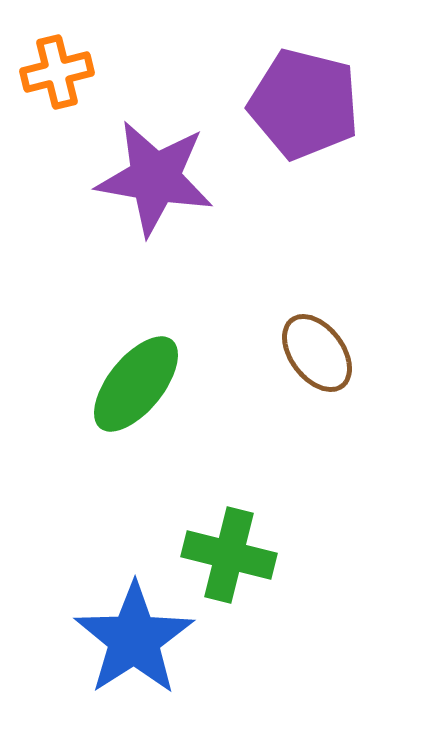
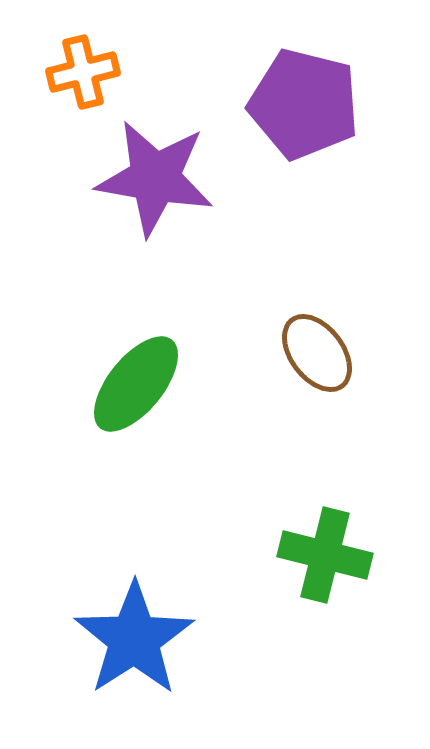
orange cross: moved 26 px right
green cross: moved 96 px right
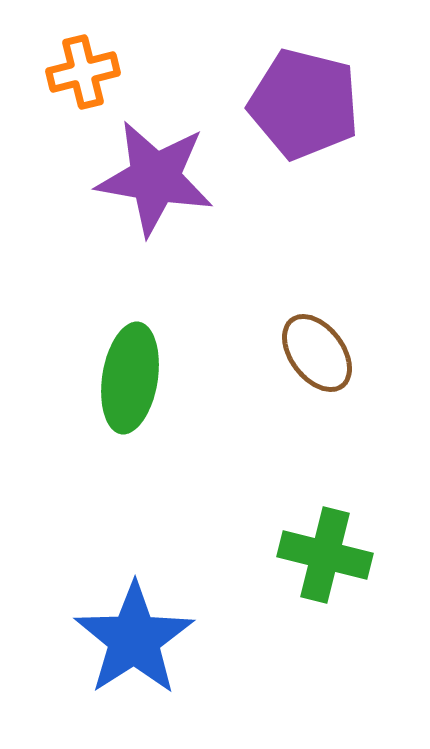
green ellipse: moved 6 px left, 6 px up; rotated 30 degrees counterclockwise
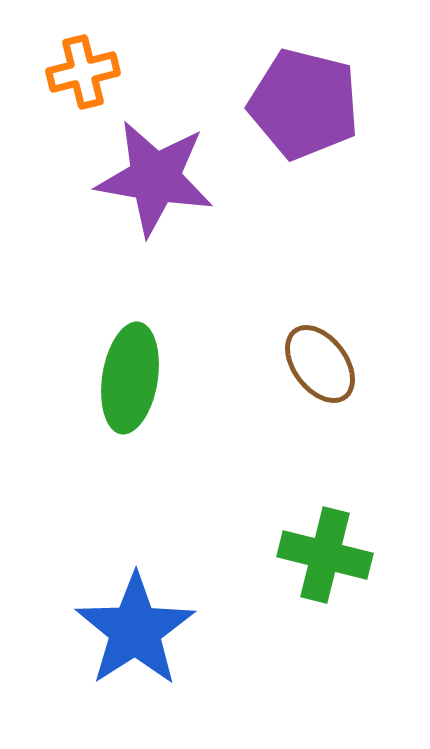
brown ellipse: moved 3 px right, 11 px down
blue star: moved 1 px right, 9 px up
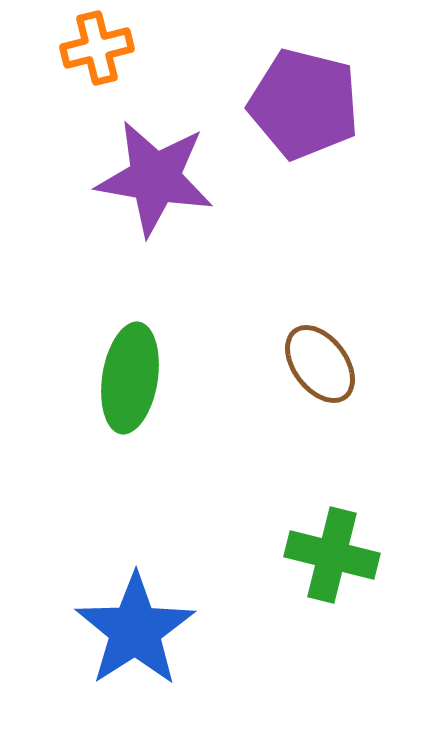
orange cross: moved 14 px right, 24 px up
green cross: moved 7 px right
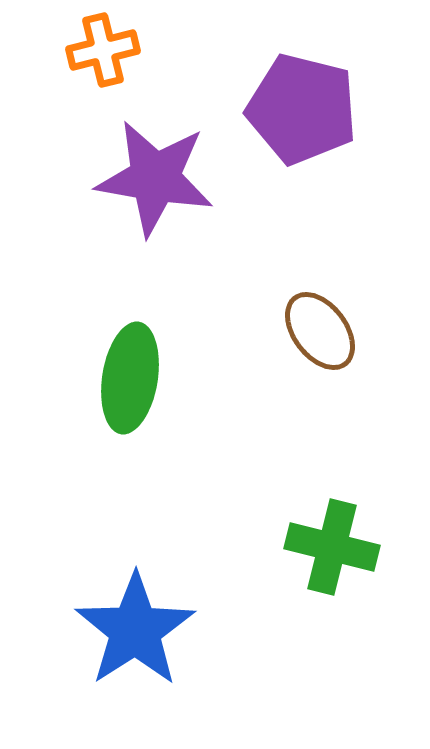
orange cross: moved 6 px right, 2 px down
purple pentagon: moved 2 px left, 5 px down
brown ellipse: moved 33 px up
green cross: moved 8 px up
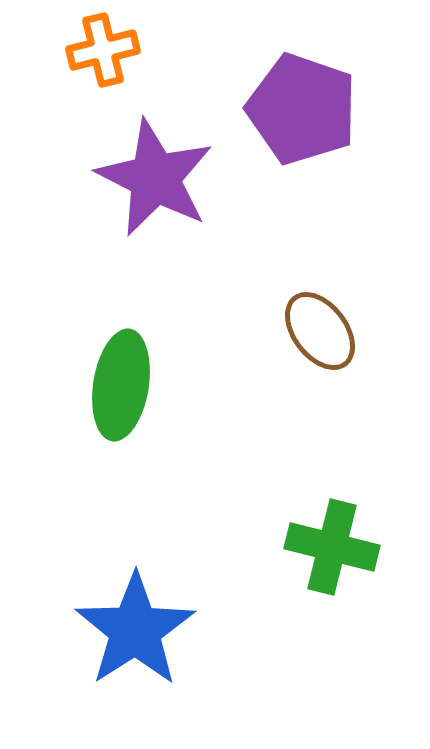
purple pentagon: rotated 5 degrees clockwise
purple star: rotated 17 degrees clockwise
green ellipse: moved 9 px left, 7 px down
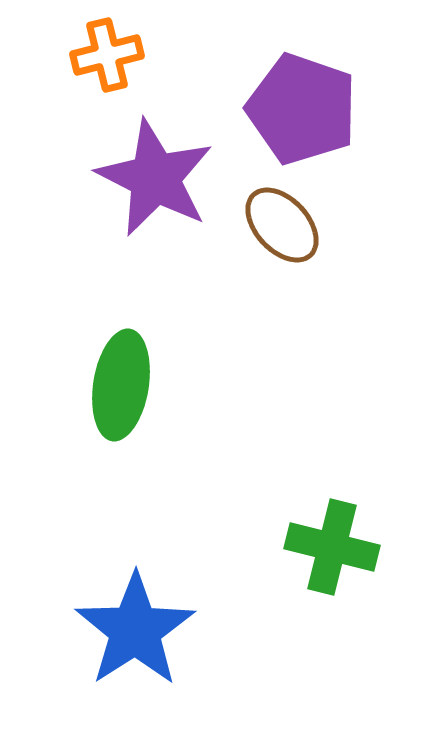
orange cross: moved 4 px right, 5 px down
brown ellipse: moved 38 px left, 106 px up; rotated 6 degrees counterclockwise
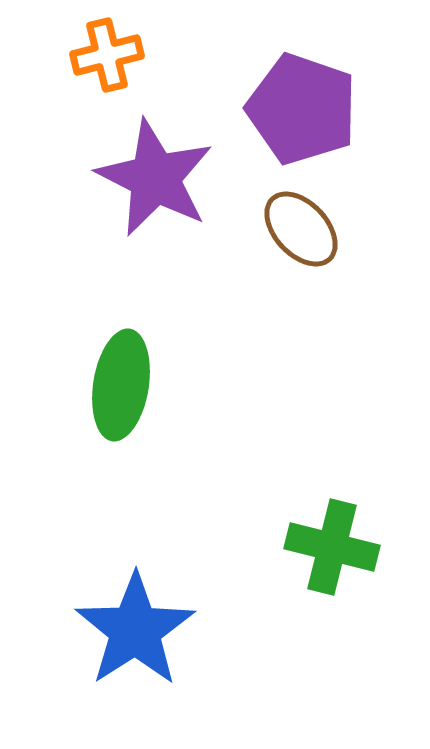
brown ellipse: moved 19 px right, 4 px down
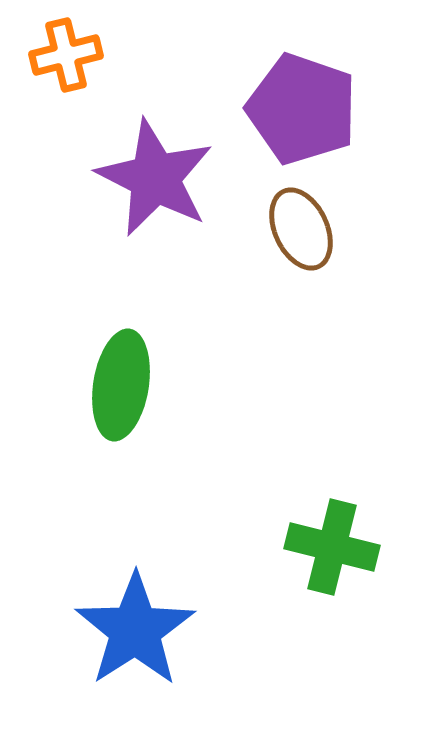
orange cross: moved 41 px left
brown ellipse: rotated 18 degrees clockwise
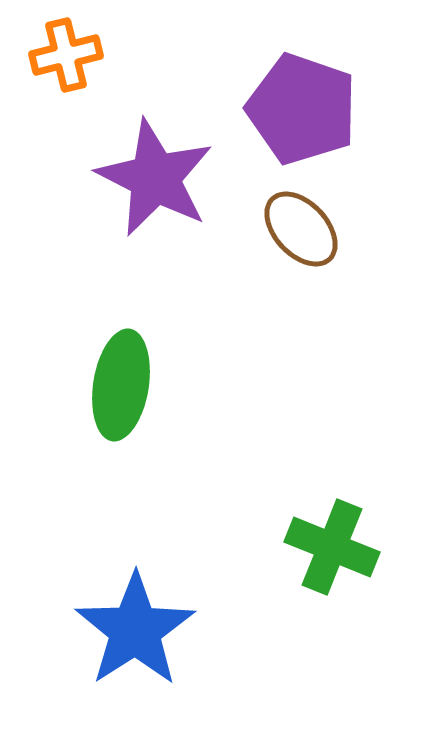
brown ellipse: rotated 18 degrees counterclockwise
green cross: rotated 8 degrees clockwise
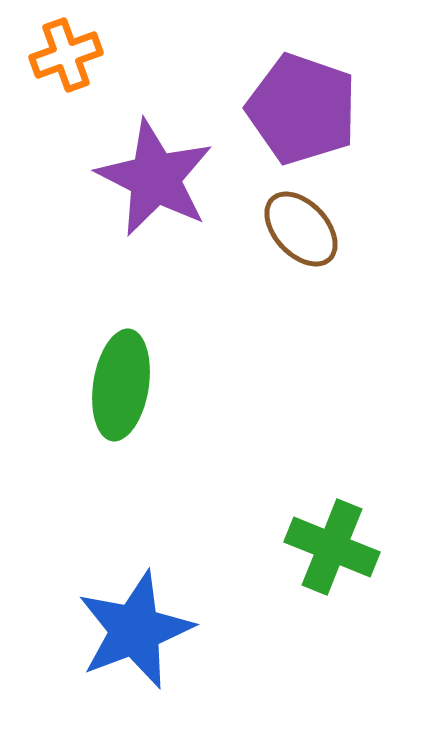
orange cross: rotated 6 degrees counterclockwise
blue star: rotated 12 degrees clockwise
